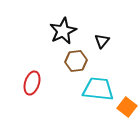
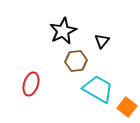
red ellipse: moved 1 px left, 1 px down
cyan trapezoid: rotated 24 degrees clockwise
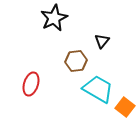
black star: moved 9 px left, 13 px up
orange square: moved 2 px left
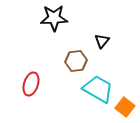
black star: rotated 24 degrees clockwise
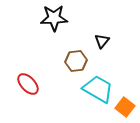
red ellipse: moved 3 px left; rotated 60 degrees counterclockwise
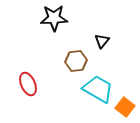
red ellipse: rotated 20 degrees clockwise
